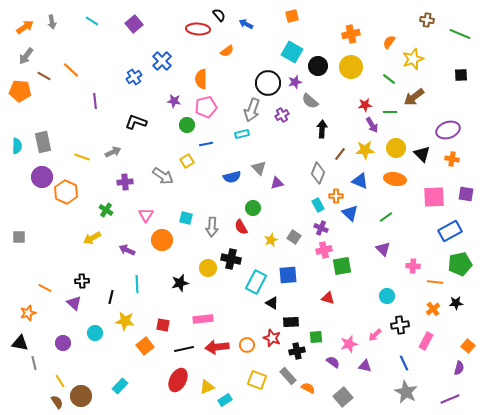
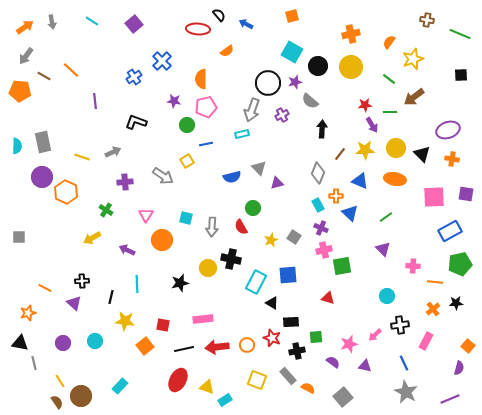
cyan circle at (95, 333): moved 8 px down
yellow triangle at (207, 387): rotated 42 degrees clockwise
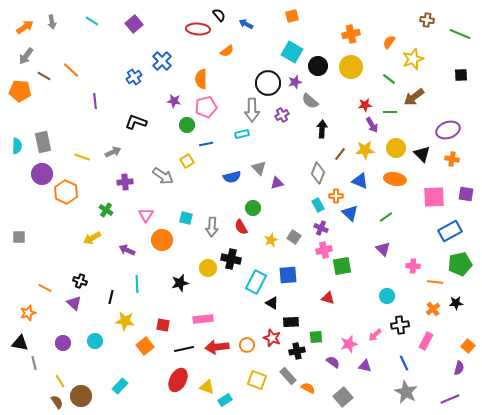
gray arrow at (252, 110): rotated 20 degrees counterclockwise
purple circle at (42, 177): moved 3 px up
black cross at (82, 281): moved 2 px left; rotated 24 degrees clockwise
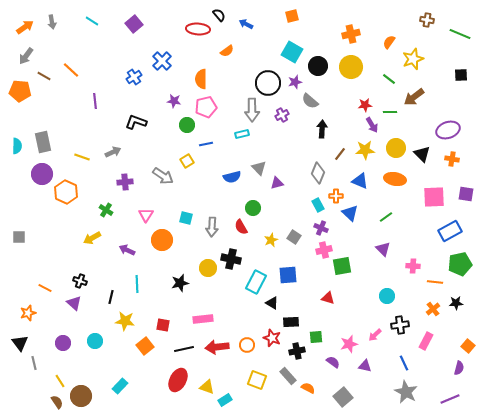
black triangle at (20, 343): rotated 42 degrees clockwise
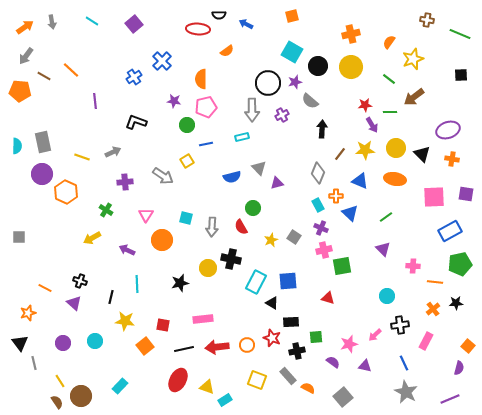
black semicircle at (219, 15): rotated 128 degrees clockwise
cyan rectangle at (242, 134): moved 3 px down
blue square at (288, 275): moved 6 px down
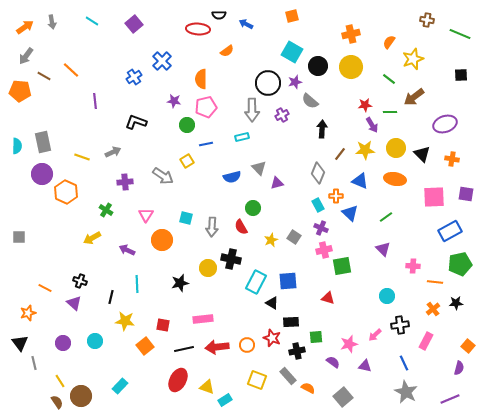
purple ellipse at (448, 130): moved 3 px left, 6 px up
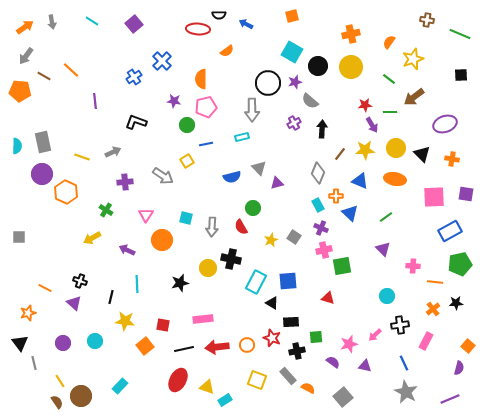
purple cross at (282, 115): moved 12 px right, 8 px down
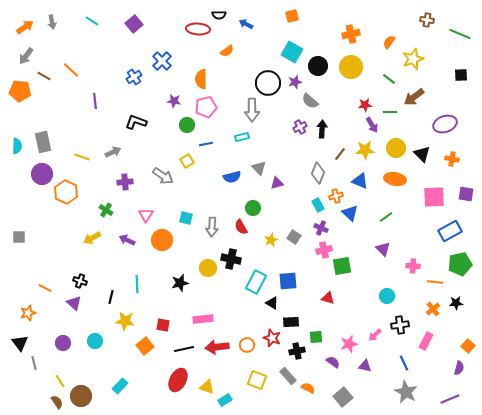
purple cross at (294, 123): moved 6 px right, 4 px down
orange cross at (336, 196): rotated 16 degrees counterclockwise
purple arrow at (127, 250): moved 10 px up
